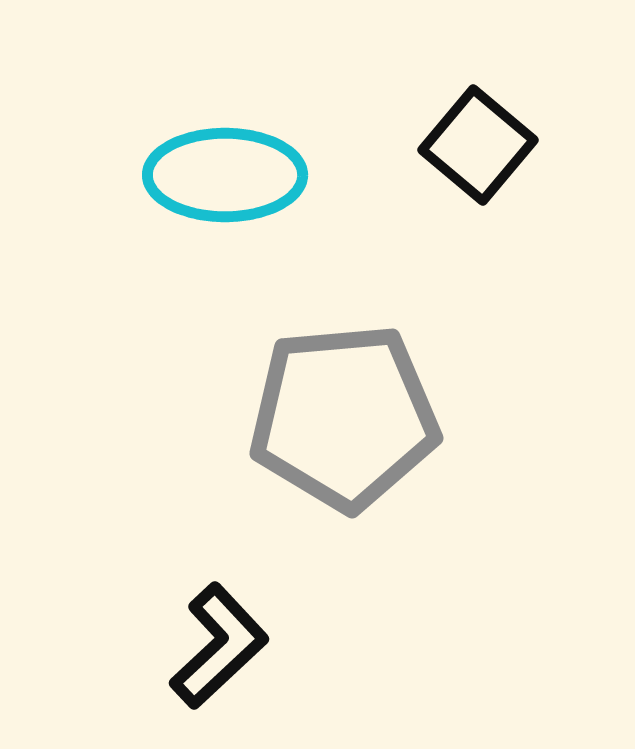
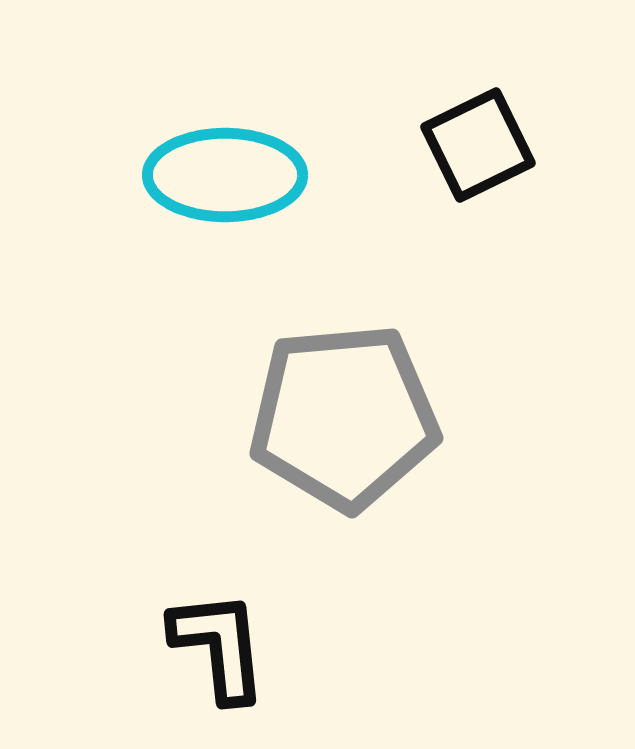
black square: rotated 24 degrees clockwise
black L-shape: rotated 53 degrees counterclockwise
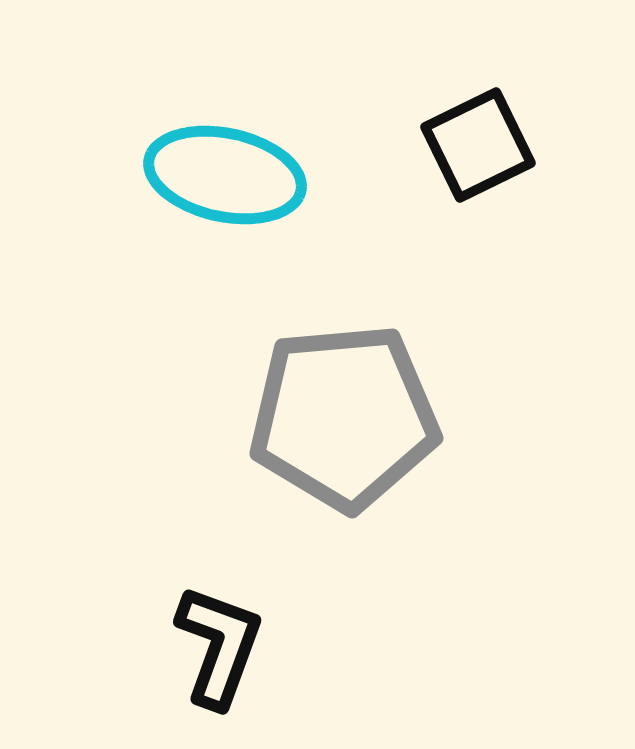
cyan ellipse: rotated 12 degrees clockwise
black L-shape: rotated 26 degrees clockwise
